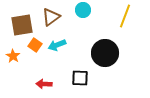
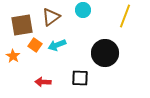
red arrow: moved 1 px left, 2 px up
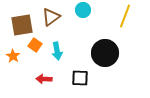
cyan arrow: moved 6 px down; rotated 78 degrees counterclockwise
red arrow: moved 1 px right, 3 px up
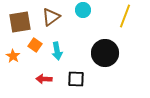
brown square: moved 2 px left, 3 px up
black square: moved 4 px left, 1 px down
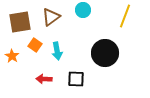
orange star: moved 1 px left
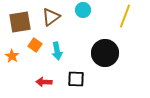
red arrow: moved 3 px down
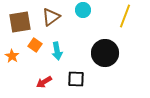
red arrow: rotated 35 degrees counterclockwise
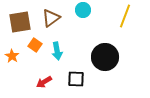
brown triangle: moved 1 px down
black circle: moved 4 px down
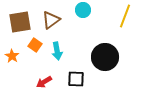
brown triangle: moved 2 px down
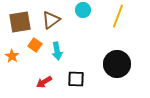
yellow line: moved 7 px left
black circle: moved 12 px right, 7 px down
